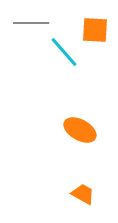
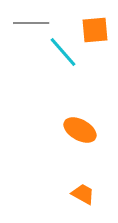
orange square: rotated 8 degrees counterclockwise
cyan line: moved 1 px left
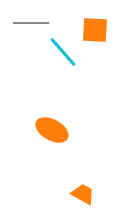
orange square: rotated 8 degrees clockwise
orange ellipse: moved 28 px left
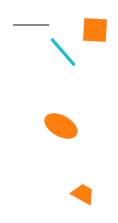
gray line: moved 2 px down
orange ellipse: moved 9 px right, 4 px up
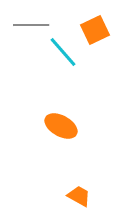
orange square: rotated 28 degrees counterclockwise
orange trapezoid: moved 4 px left, 2 px down
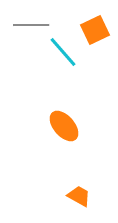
orange ellipse: moved 3 px right; rotated 20 degrees clockwise
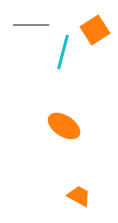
orange square: rotated 8 degrees counterclockwise
cyan line: rotated 56 degrees clockwise
orange ellipse: rotated 16 degrees counterclockwise
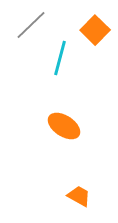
gray line: rotated 44 degrees counterclockwise
orange square: rotated 12 degrees counterclockwise
cyan line: moved 3 px left, 6 px down
